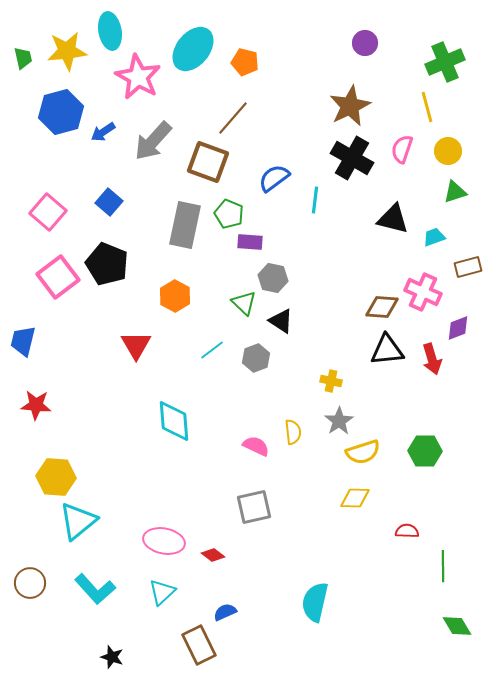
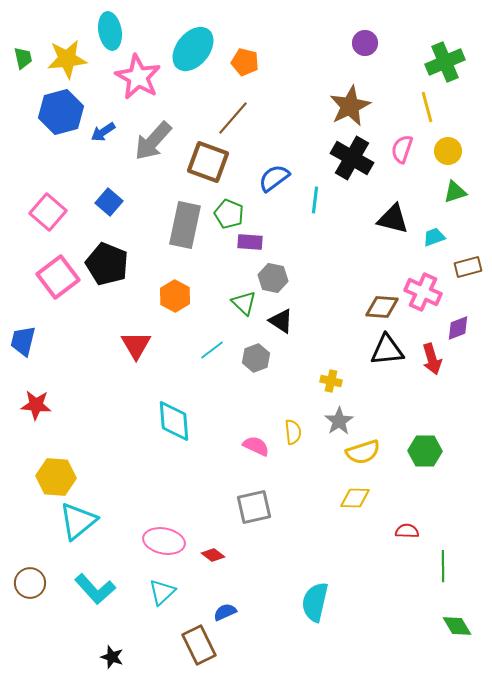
yellow star at (67, 51): moved 8 px down
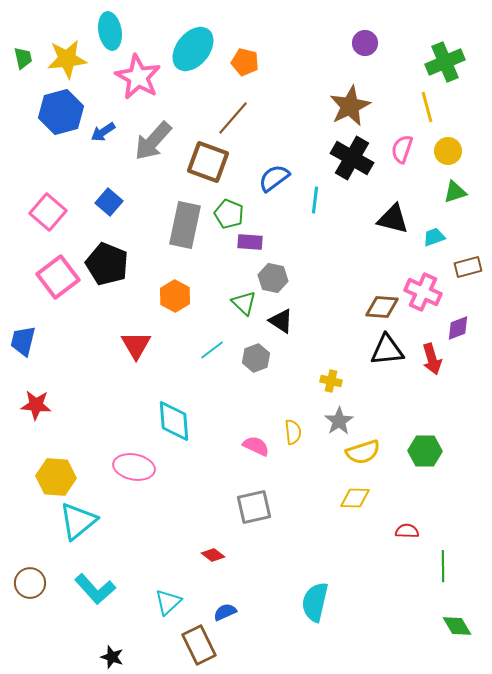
pink ellipse at (164, 541): moved 30 px left, 74 px up
cyan triangle at (162, 592): moved 6 px right, 10 px down
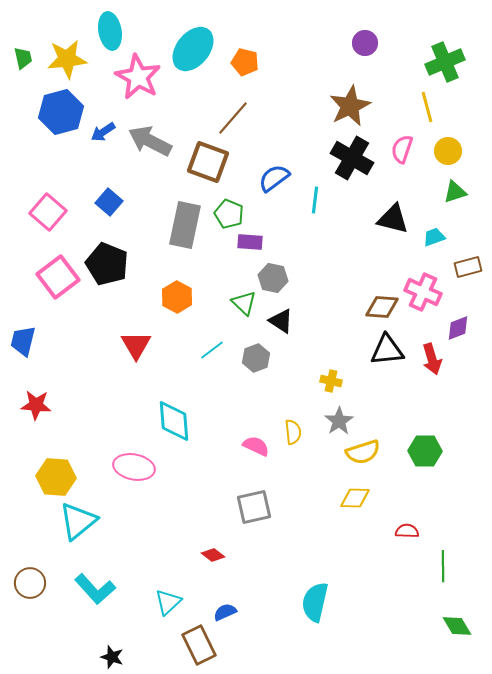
gray arrow at (153, 141): moved 3 px left; rotated 75 degrees clockwise
orange hexagon at (175, 296): moved 2 px right, 1 px down
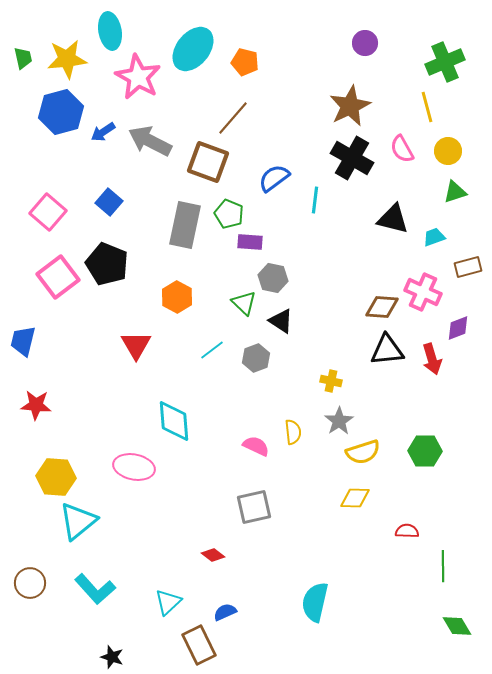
pink semicircle at (402, 149): rotated 48 degrees counterclockwise
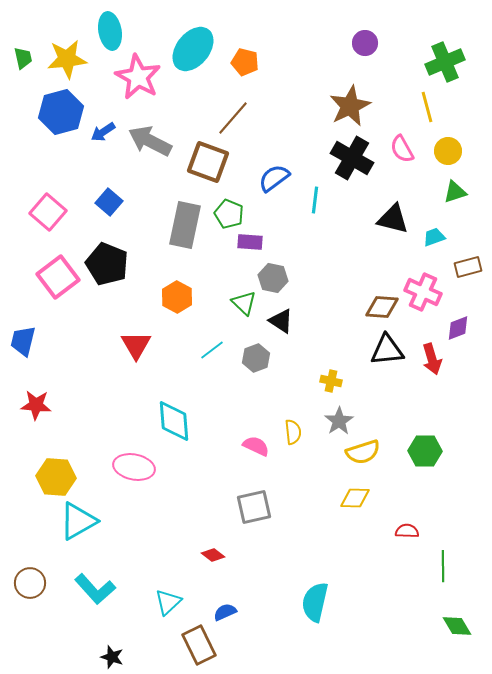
cyan triangle at (78, 521): rotated 9 degrees clockwise
